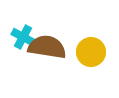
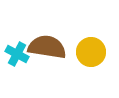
cyan cross: moved 6 px left, 17 px down
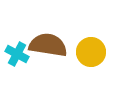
brown semicircle: moved 1 px right, 2 px up
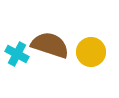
brown semicircle: moved 2 px right; rotated 9 degrees clockwise
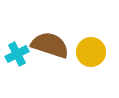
cyan cross: rotated 35 degrees clockwise
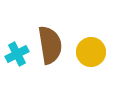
brown semicircle: rotated 63 degrees clockwise
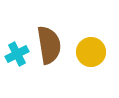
brown semicircle: moved 1 px left
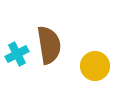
yellow circle: moved 4 px right, 14 px down
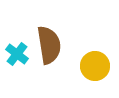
cyan cross: rotated 25 degrees counterclockwise
